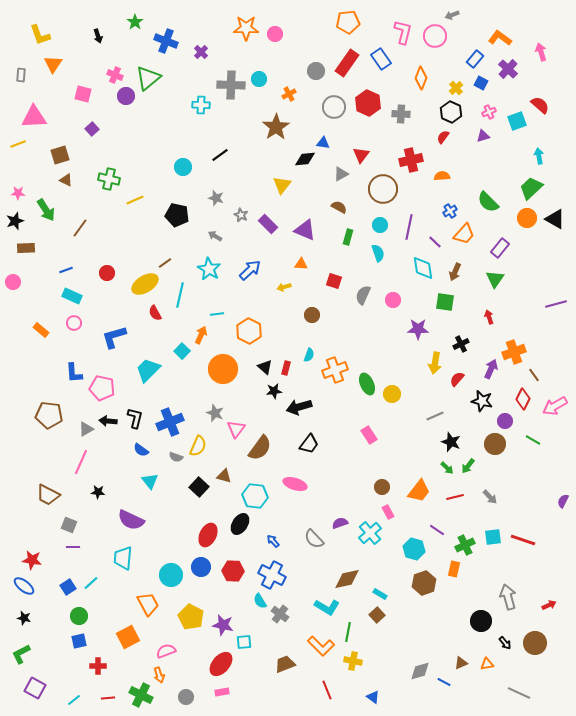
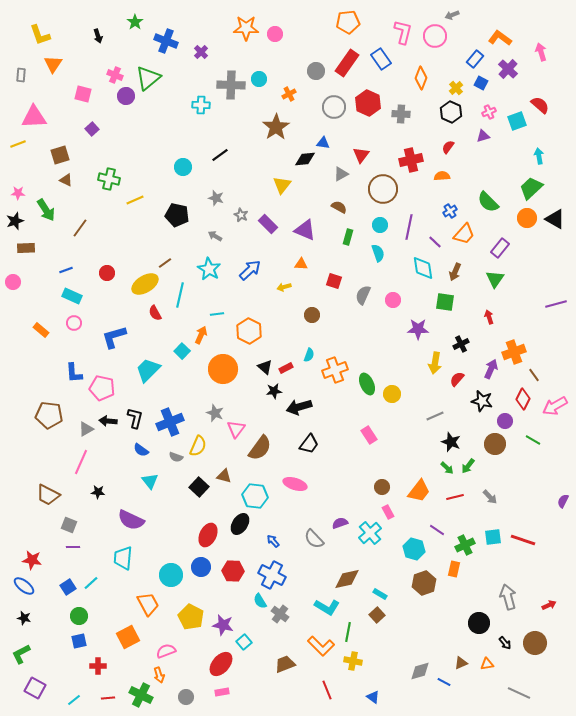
red semicircle at (443, 137): moved 5 px right, 10 px down
red rectangle at (286, 368): rotated 48 degrees clockwise
black circle at (481, 621): moved 2 px left, 2 px down
cyan square at (244, 642): rotated 35 degrees counterclockwise
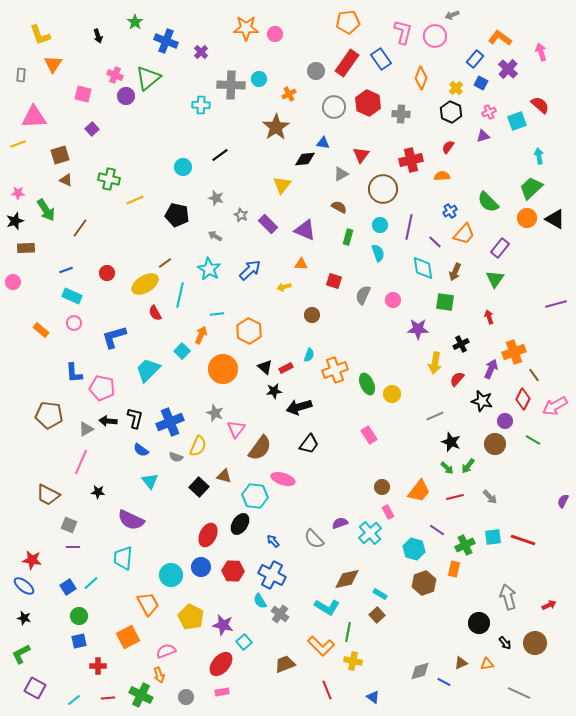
pink ellipse at (295, 484): moved 12 px left, 5 px up
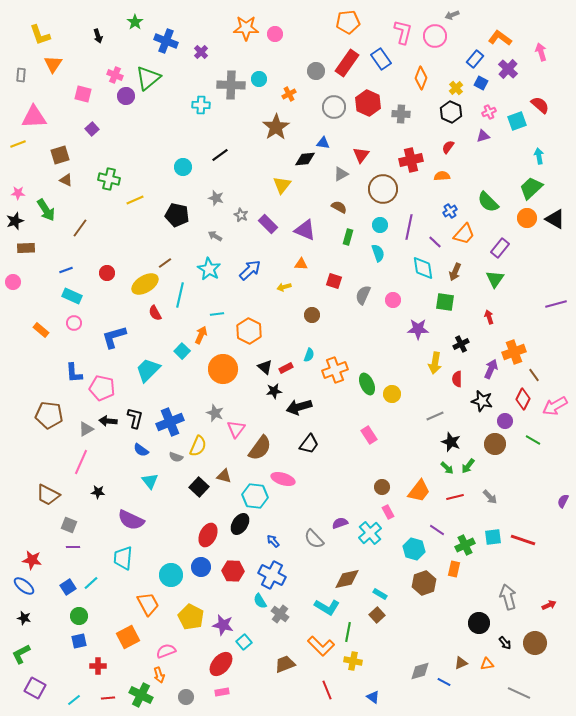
red semicircle at (457, 379): rotated 42 degrees counterclockwise
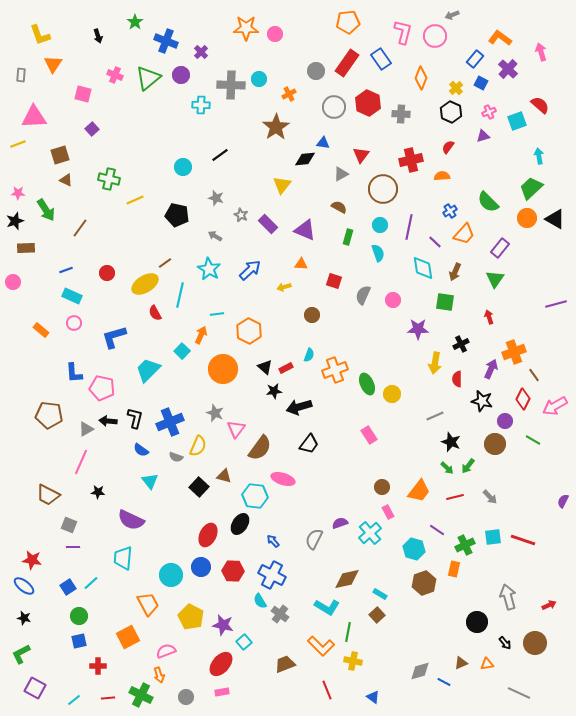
purple circle at (126, 96): moved 55 px right, 21 px up
gray semicircle at (314, 539): rotated 70 degrees clockwise
black circle at (479, 623): moved 2 px left, 1 px up
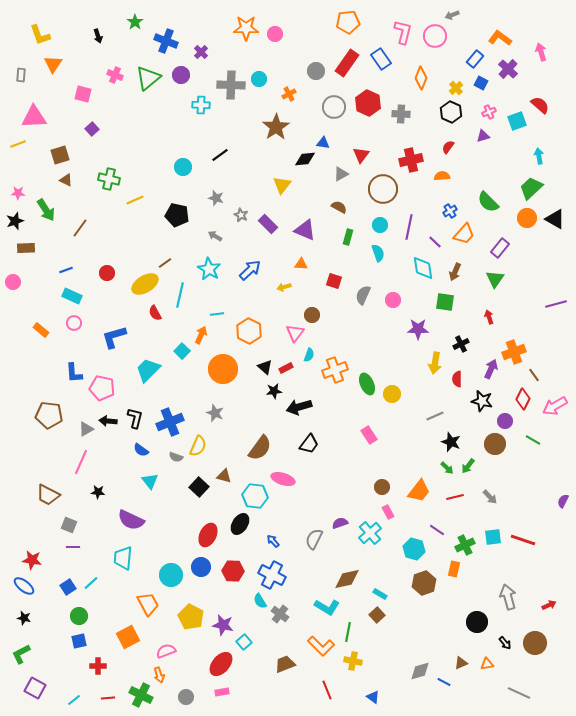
pink triangle at (236, 429): moved 59 px right, 96 px up
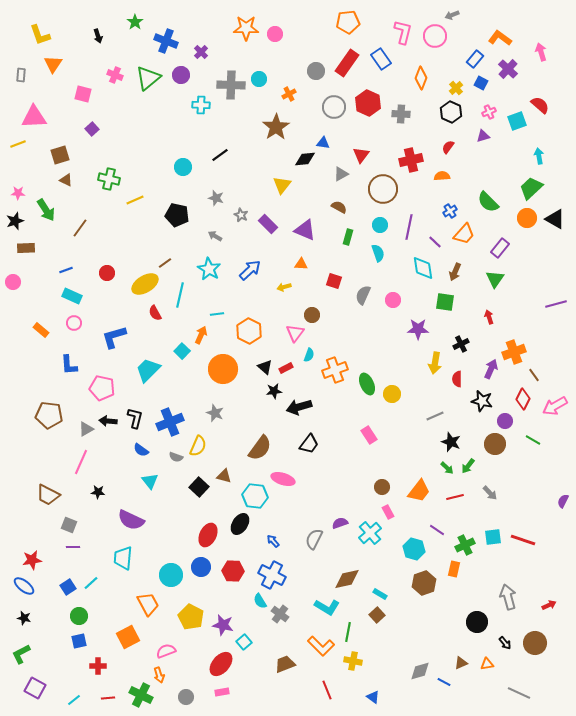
blue L-shape at (74, 373): moved 5 px left, 8 px up
gray arrow at (490, 497): moved 4 px up
red star at (32, 560): rotated 18 degrees counterclockwise
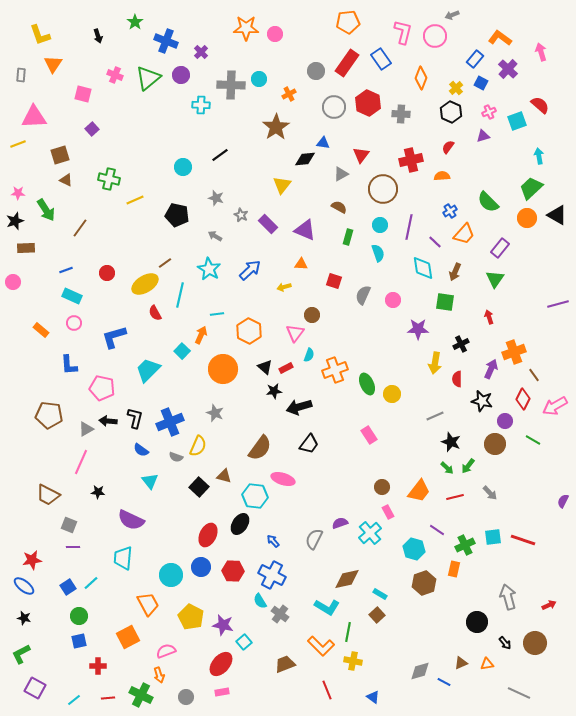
black triangle at (555, 219): moved 2 px right, 4 px up
purple line at (556, 304): moved 2 px right
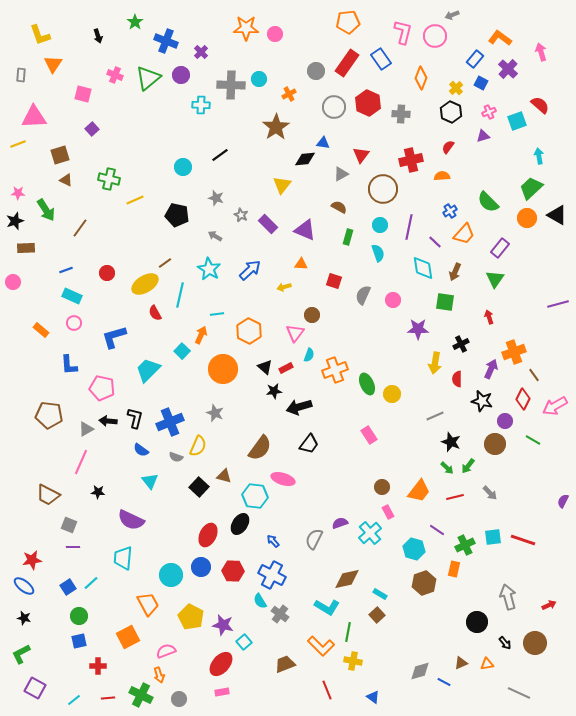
gray circle at (186, 697): moved 7 px left, 2 px down
